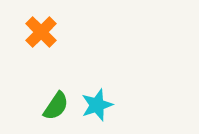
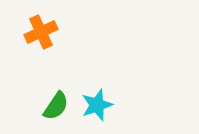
orange cross: rotated 20 degrees clockwise
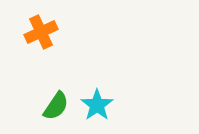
cyan star: rotated 16 degrees counterclockwise
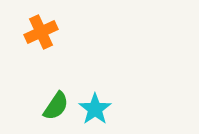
cyan star: moved 2 px left, 4 px down
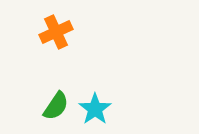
orange cross: moved 15 px right
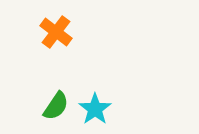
orange cross: rotated 28 degrees counterclockwise
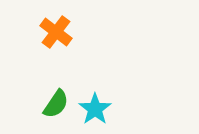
green semicircle: moved 2 px up
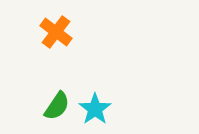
green semicircle: moved 1 px right, 2 px down
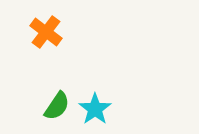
orange cross: moved 10 px left
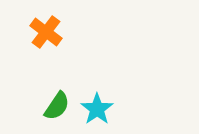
cyan star: moved 2 px right
